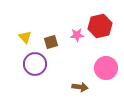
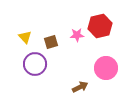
brown arrow: rotated 35 degrees counterclockwise
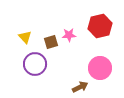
pink star: moved 8 px left
pink circle: moved 6 px left
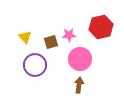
red hexagon: moved 1 px right, 1 px down
purple circle: moved 1 px down
pink circle: moved 20 px left, 9 px up
brown arrow: moved 1 px left, 2 px up; rotated 56 degrees counterclockwise
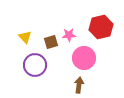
pink circle: moved 4 px right, 1 px up
